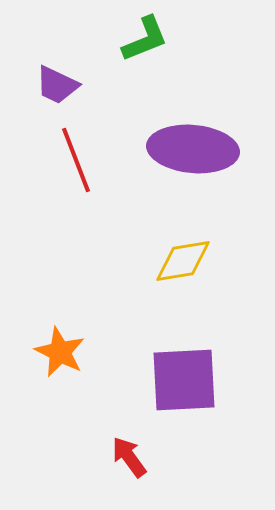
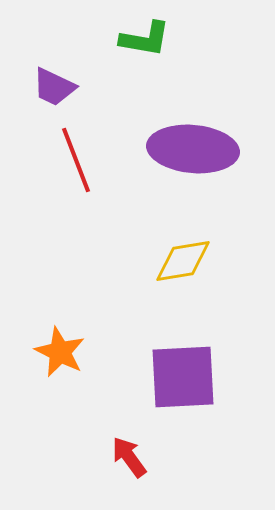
green L-shape: rotated 32 degrees clockwise
purple trapezoid: moved 3 px left, 2 px down
purple square: moved 1 px left, 3 px up
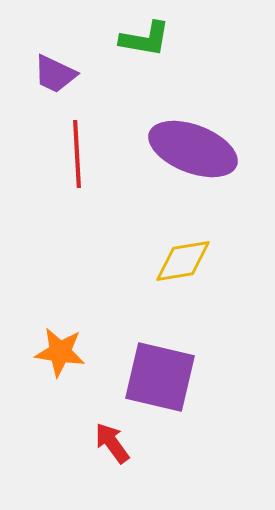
purple trapezoid: moved 1 px right, 13 px up
purple ellipse: rotated 16 degrees clockwise
red line: moved 1 px right, 6 px up; rotated 18 degrees clockwise
orange star: rotated 18 degrees counterclockwise
purple square: moved 23 px left; rotated 16 degrees clockwise
red arrow: moved 17 px left, 14 px up
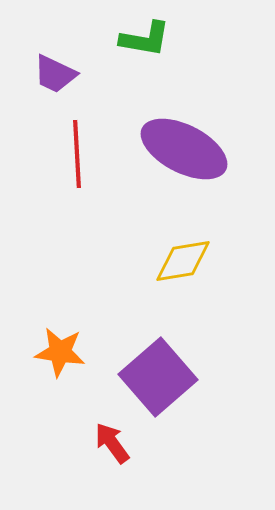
purple ellipse: moved 9 px left; rotated 6 degrees clockwise
purple square: moved 2 px left; rotated 36 degrees clockwise
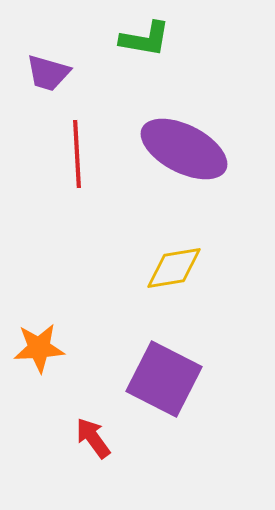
purple trapezoid: moved 7 px left, 1 px up; rotated 9 degrees counterclockwise
yellow diamond: moved 9 px left, 7 px down
orange star: moved 21 px left, 4 px up; rotated 12 degrees counterclockwise
purple square: moved 6 px right, 2 px down; rotated 22 degrees counterclockwise
red arrow: moved 19 px left, 5 px up
